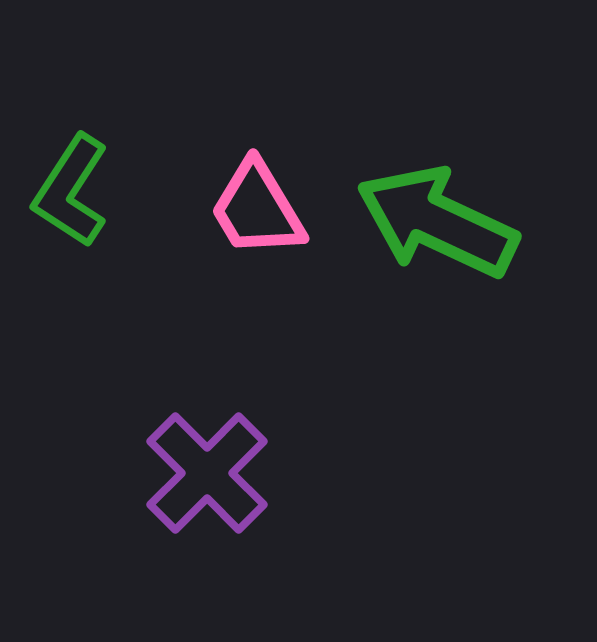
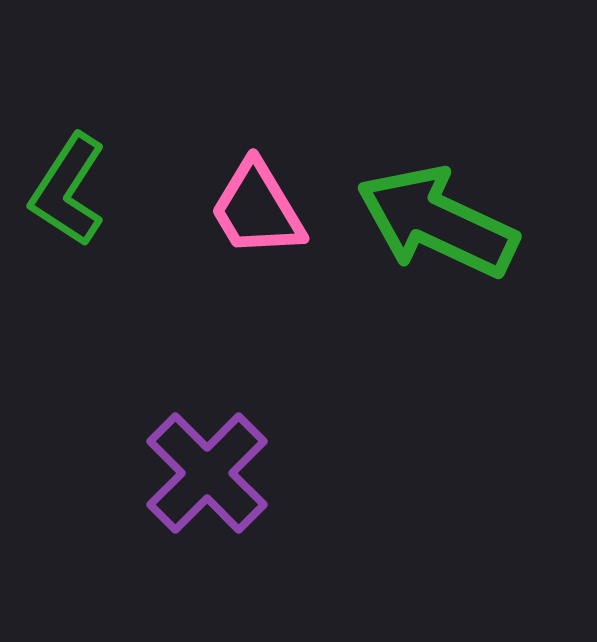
green L-shape: moved 3 px left, 1 px up
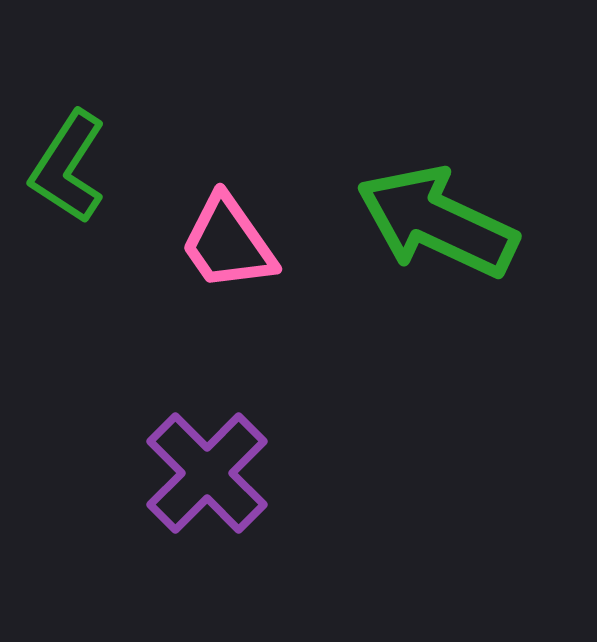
green L-shape: moved 23 px up
pink trapezoid: moved 29 px left, 34 px down; rotated 4 degrees counterclockwise
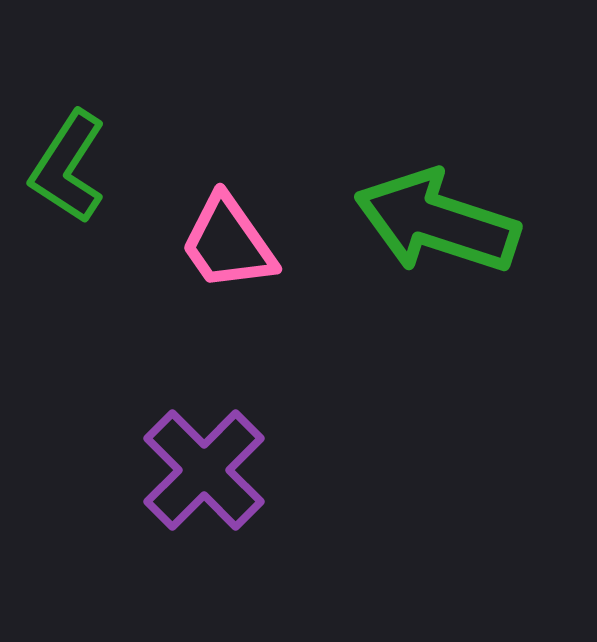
green arrow: rotated 7 degrees counterclockwise
purple cross: moved 3 px left, 3 px up
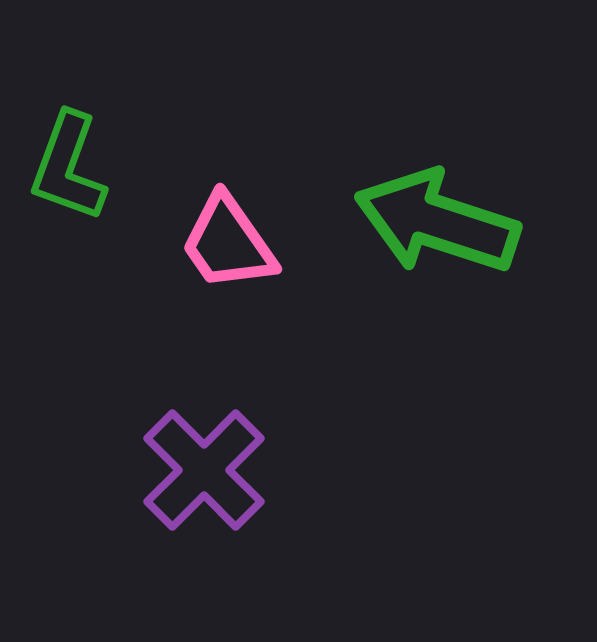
green L-shape: rotated 13 degrees counterclockwise
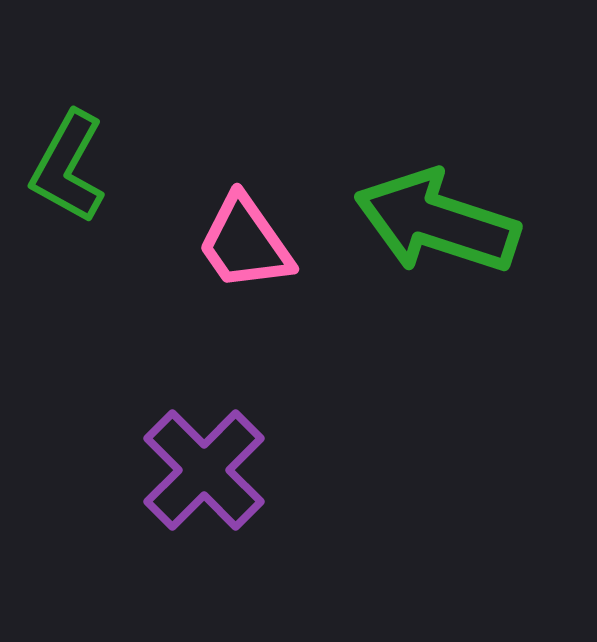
green L-shape: rotated 9 degrees clockwise
pink trapezoid: moved 17 px right
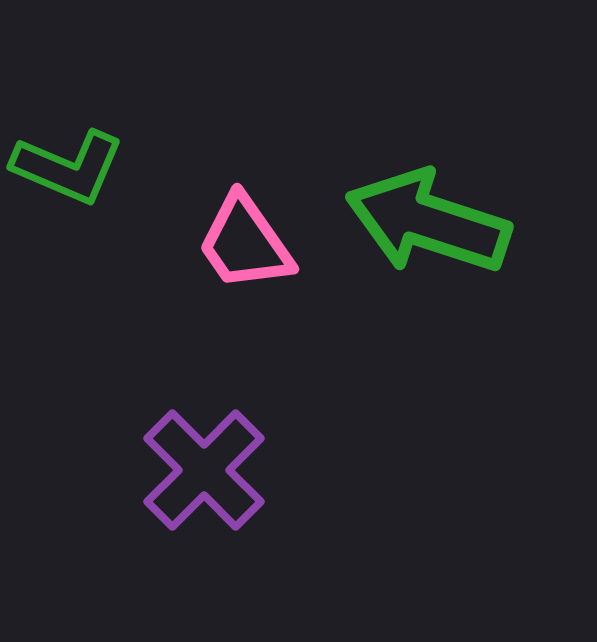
green L-shape: rotated 96 degrees counterclockwise
green arrow: moved 9 px left
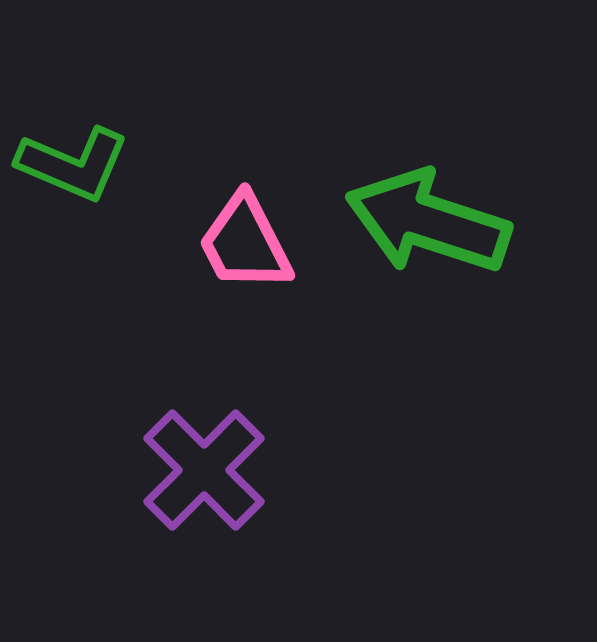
green L-shape: moved 5 px right, 3 px up
pink trapezoid: rotated 8 degrees clockwise
